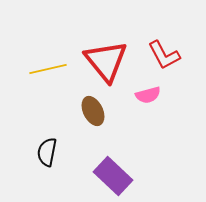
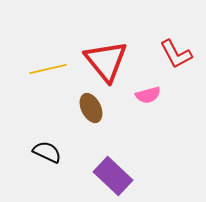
red L-shape: moved 12 px right, 1 px up
brown ellipse: moved 2 px left, 3 px up
black semicircle: rotated 104 degrees clockwise
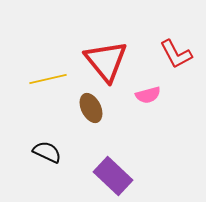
yellow line: moved 10 px down
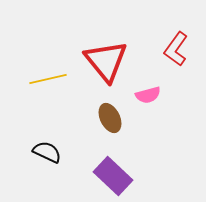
red L-shape: moved 5 px up; rotated 64 degrees clockwise
brown ellipse: moved 19 px right, 10 px down
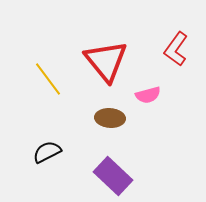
yellow line: rotated 66 degrees clockwise
brown ellipse: rotated 60 degrees counterclockwise
black semicircle: rotated 52 degrees counterclockwise
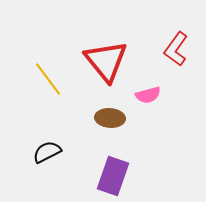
purple rectangle: rotated 66 degrees clockwise
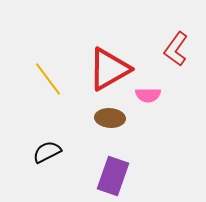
red triangle: moved 3 px right, 8 px down; rotated 39 degrees clockwise
pink semicircle: rotated 15 degrees clockwise
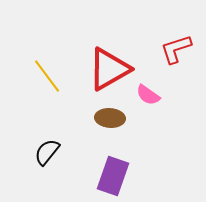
red L-shape: rotated 36 degrees clockwise
yellow line: moved 1 px left, 3 px up
pink semicircle: rotated 35 degrees clockwise
black semicircle: rotated 24 degrees counterclockwise
